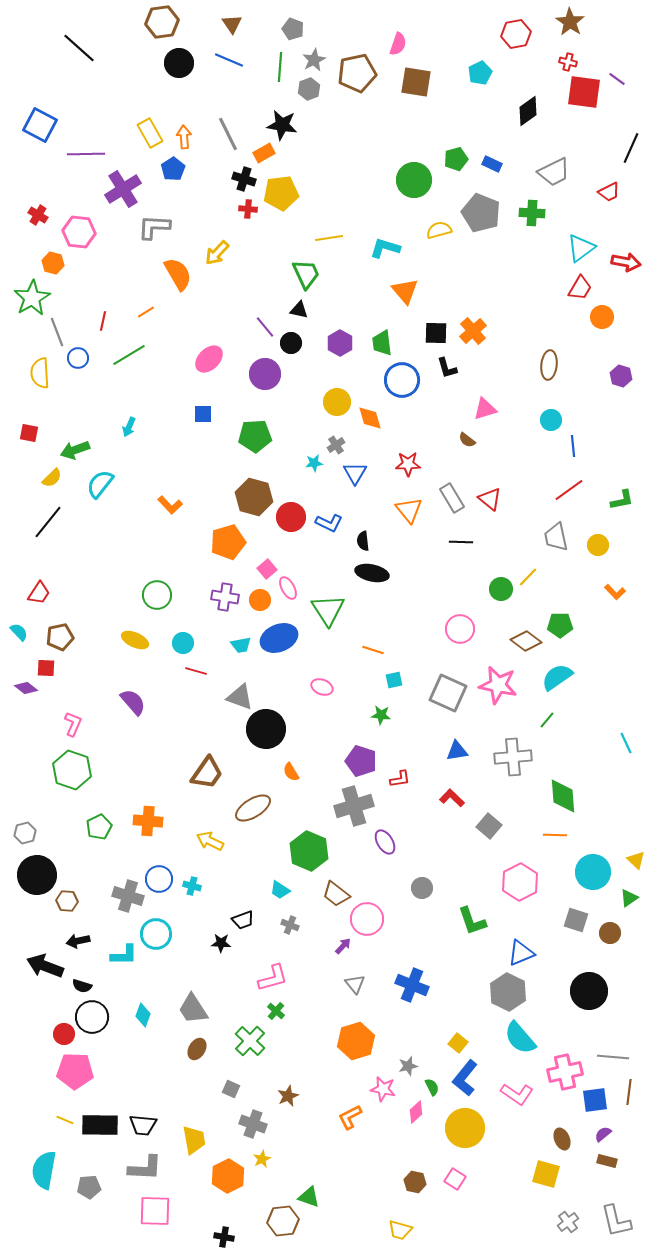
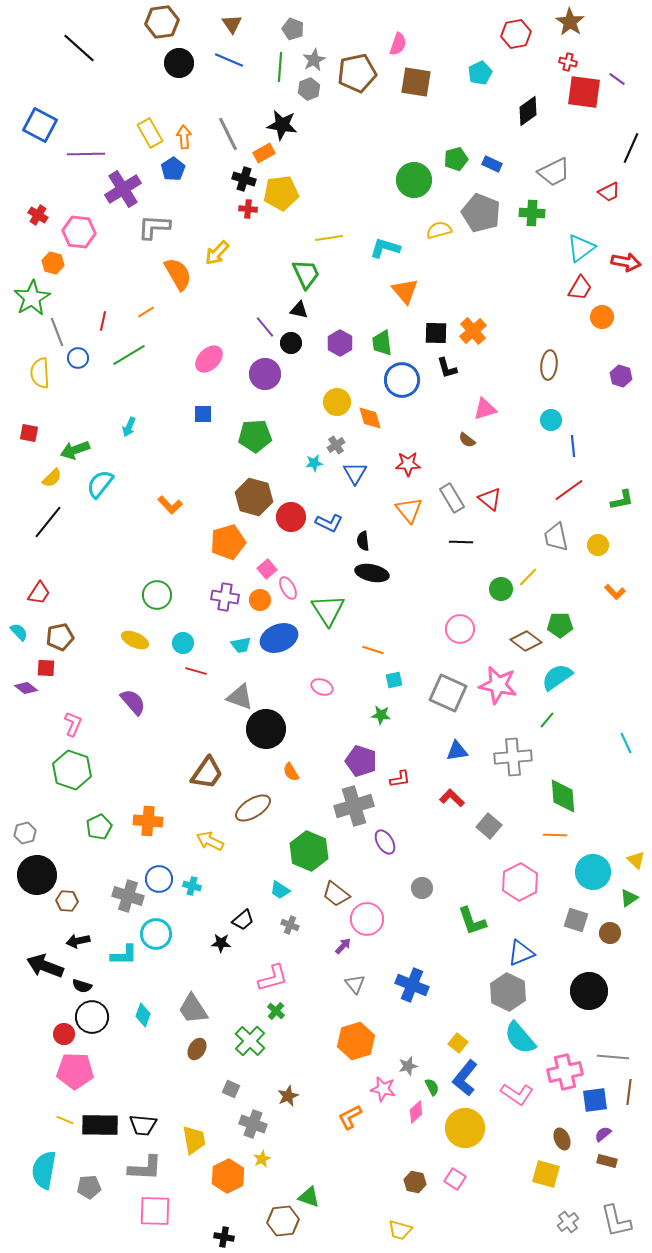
black trapezoid at (243, 920): rotated 20 degrees counterclockwise
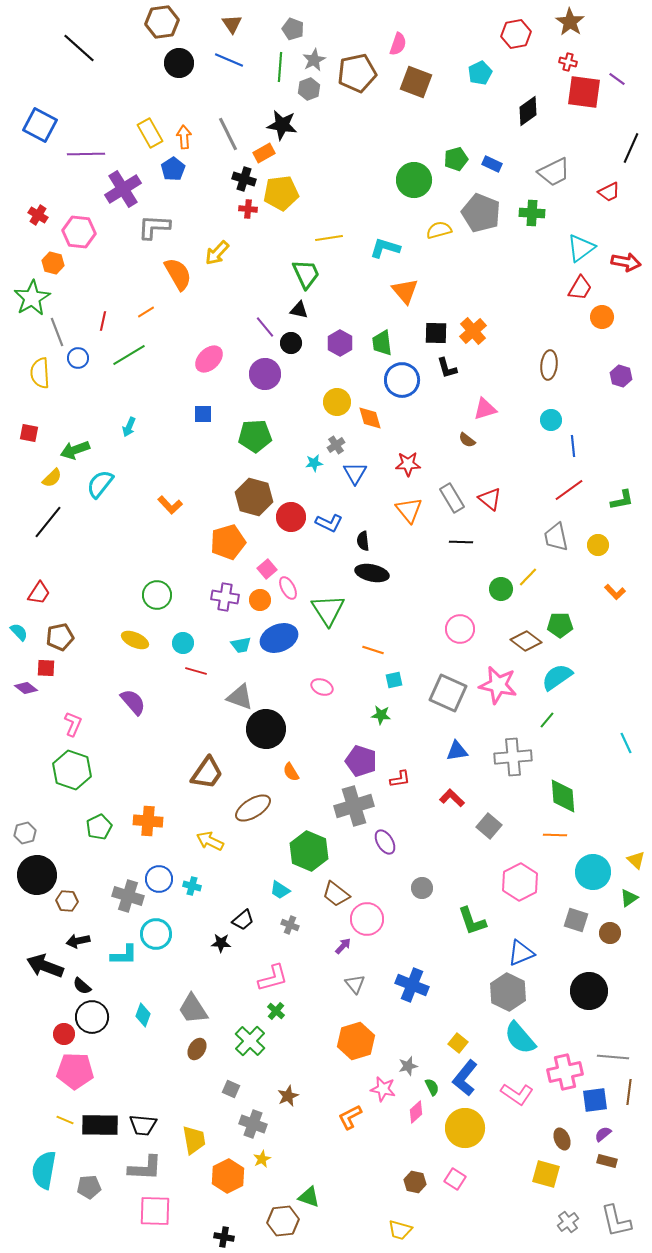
brown square at (416, 82): rotated 12 degrees clockwise
black semicircle at (82, 986): rotated 24 degrees clockwise
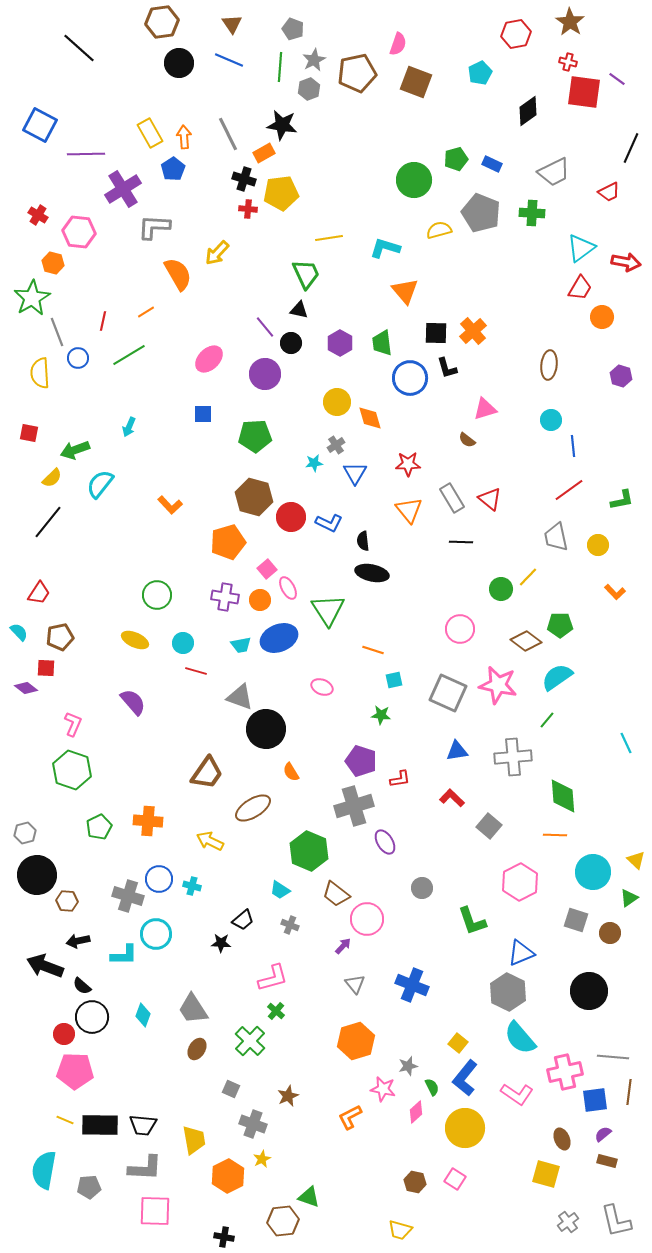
blue circle at (402, 380): moved 8 px right, 2 px up
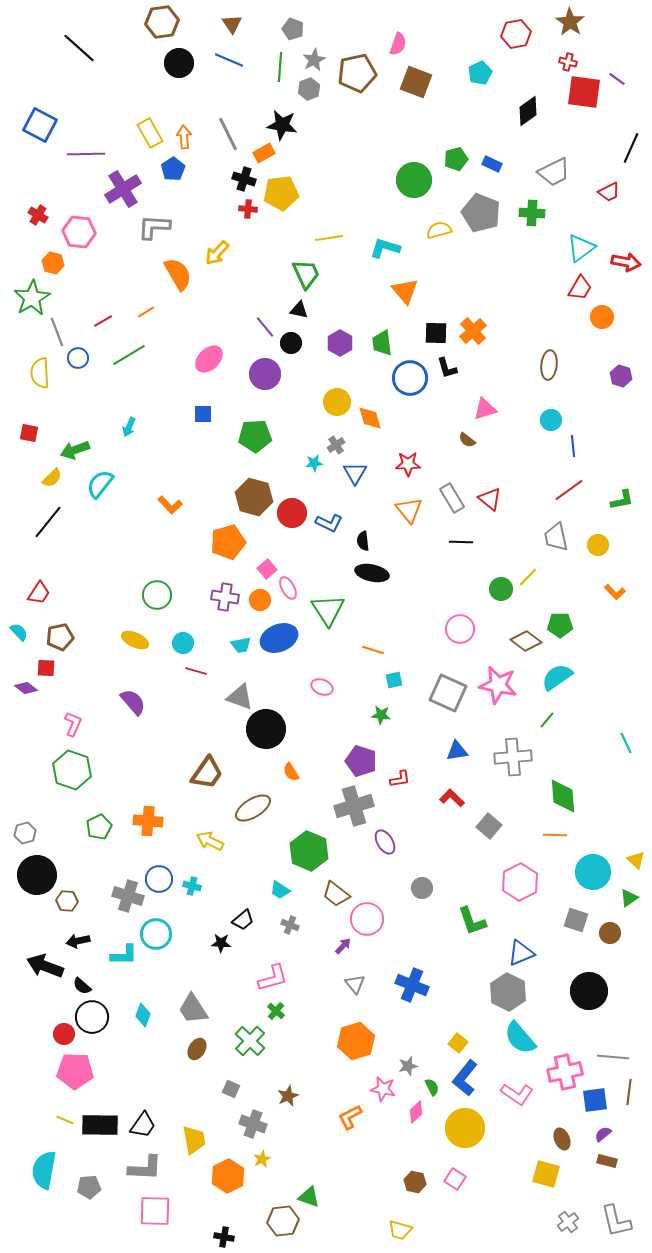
red line at (103, 321): rotated 48 degrees clockwise
red circle at (291, 517): moved 1 px right, 4 px up
black trapezoid at (143, 1125): rotated 60 degrees counterclockwise
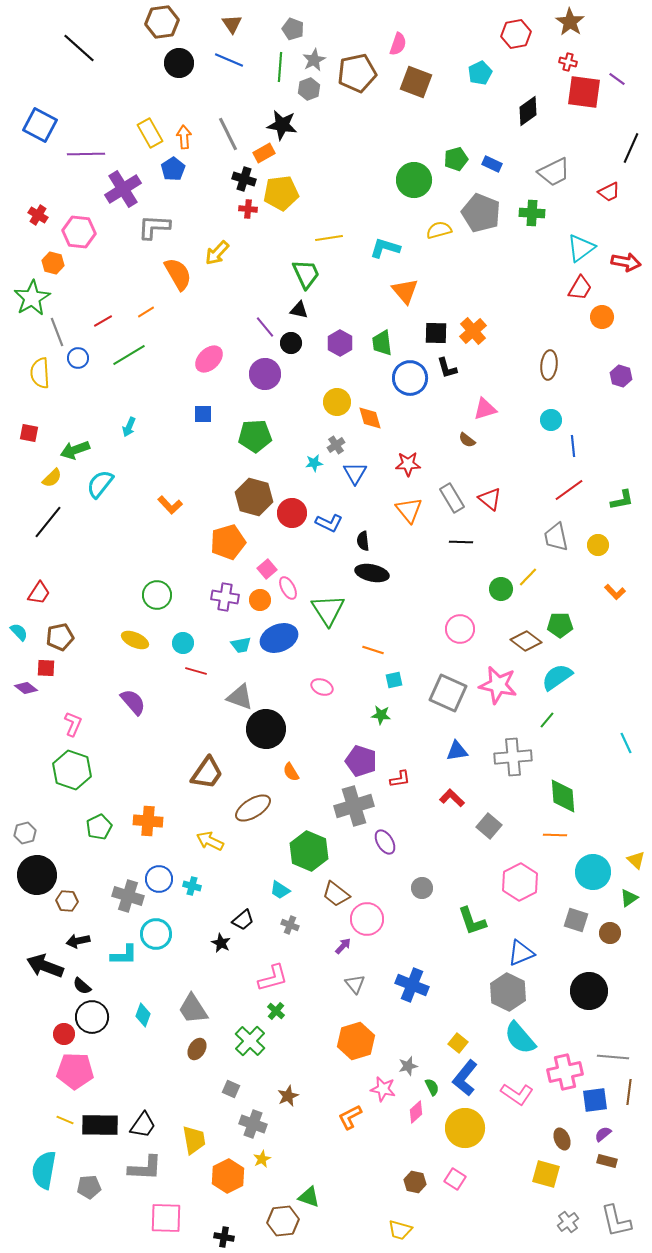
black star at (221, 943): rotated 24 degrees clockwise
pink square at (155, 1211): moved 11 px right, 7 px down
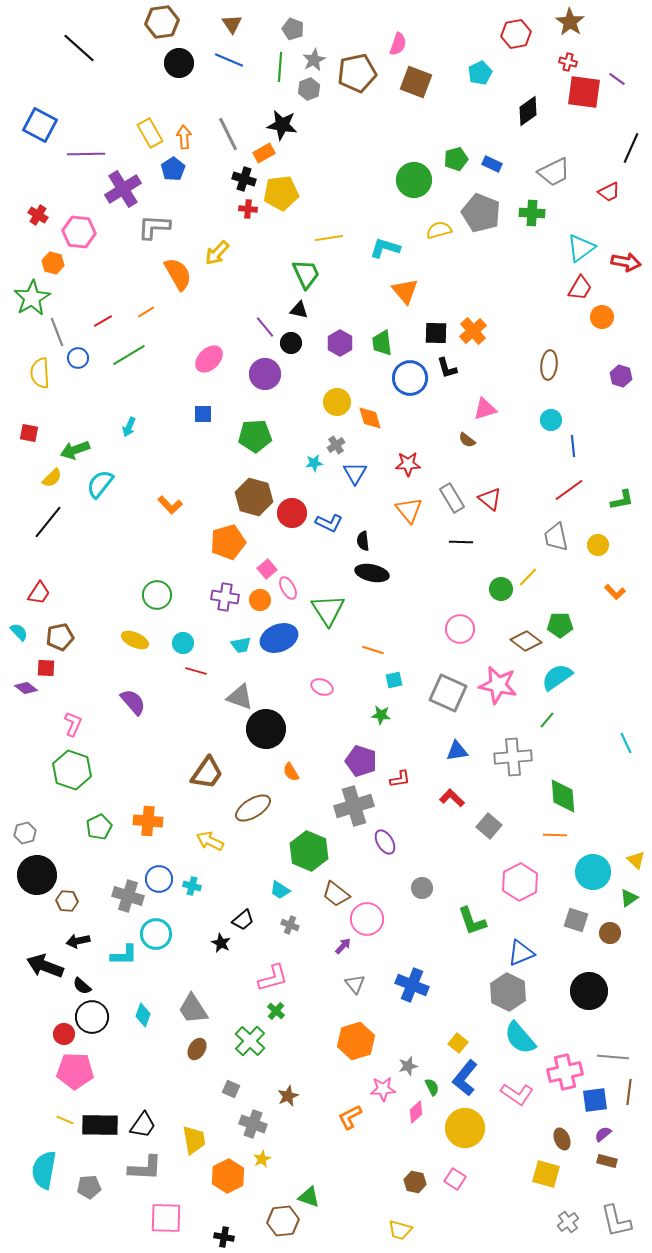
pink star at (383, 1089): rotated 15 degrees counterclockwise
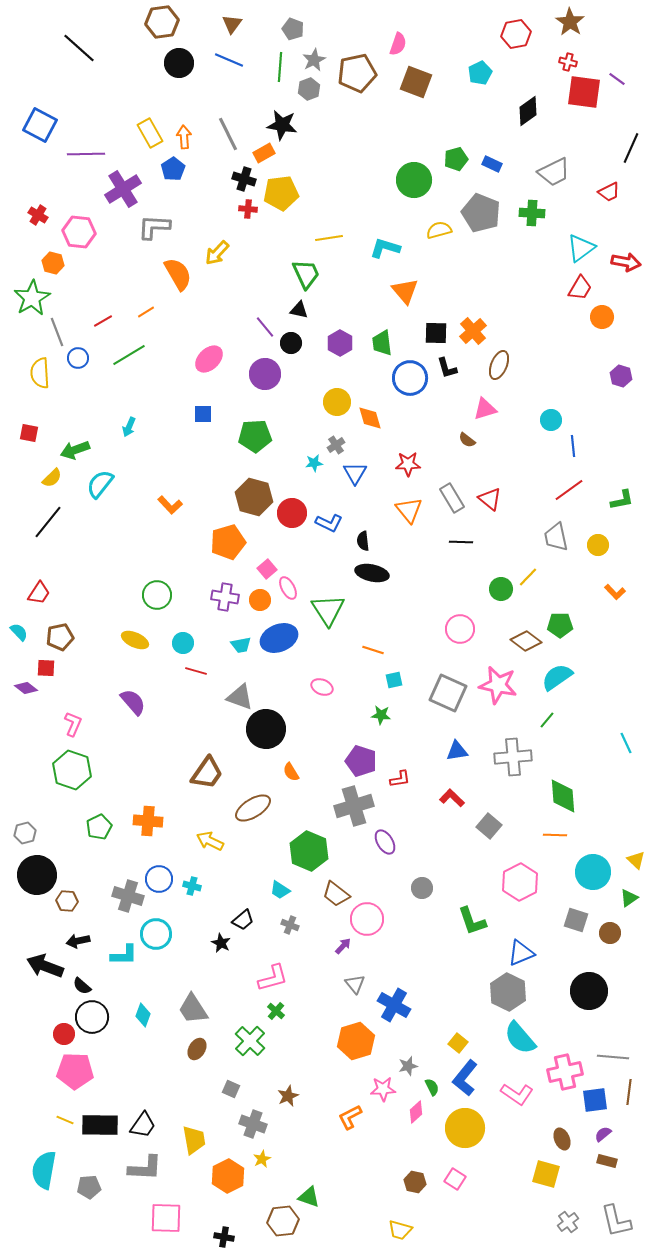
brown triangle at (232, 24): rotated 10 degrees clockwise
brown ellipse at (549, 365): moved 50 px left; rotated 16 degrees clockwise
blue cross at (412, 985): moved 18 px left, 20 px down; rotated 8 degrees clockwise
